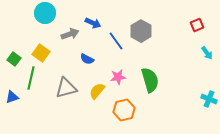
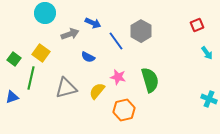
blue semicircle: moved 1 px right, 2 px up
pink star: rotated 21 degrees clockwise
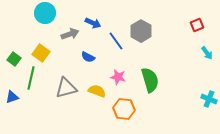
yellow semicircle: rotated 72 degrees clockwise
orange hexagon: moved 1 px up; rotated 20 degrees clockwise
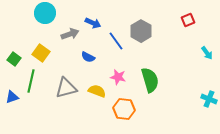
red square: moved 9 px left, 5 px up
green line: moved 3 px down
